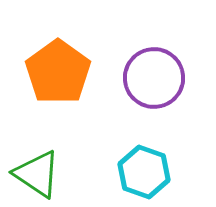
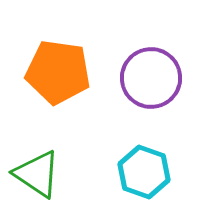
orange pentagon: rotated 28 degrees counterclockwise
purple circle: moved 3 px left
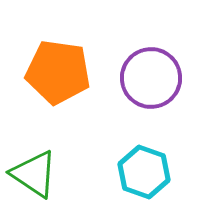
green triangle: moved 3 px left
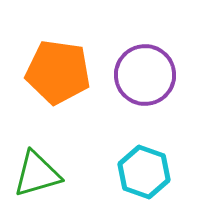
purple circle: moved 6 px left, 3 px up
green triangle: moved 3 px right; rotated 50 degrees counterclockwise
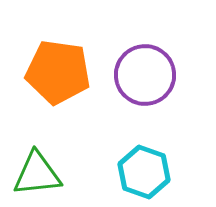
green triangle: rotated 10 degrees clockwise
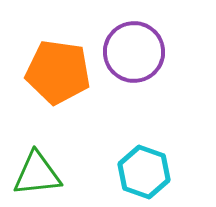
purple circle: moved 11 px left, 23 px up
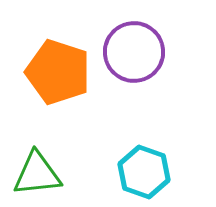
orange pentagon: rotated 10 degrees clockwise
